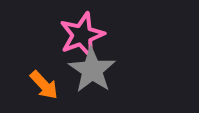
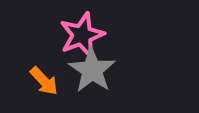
orange arrow: moved 4 px up
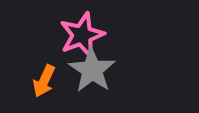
orange arrow: rotated 68 degrees clockwise
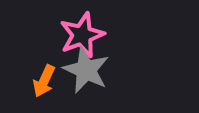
gray star: moved 6 px left; rotated 9 degrees counterclockwise
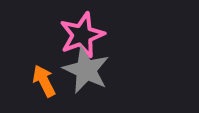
orange arrow: rotated 128 degrees clockwise
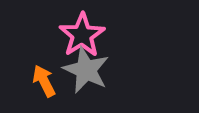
pink star: rotated 12 degrees counterclockwise
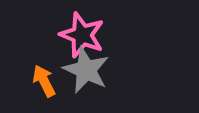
pink star: rotated 18 degrees counterclockwise
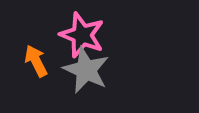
orange arrow: moved 8 px left, 20 px up
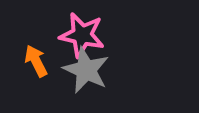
pink star: rotated 9 degrees counterclockwise
